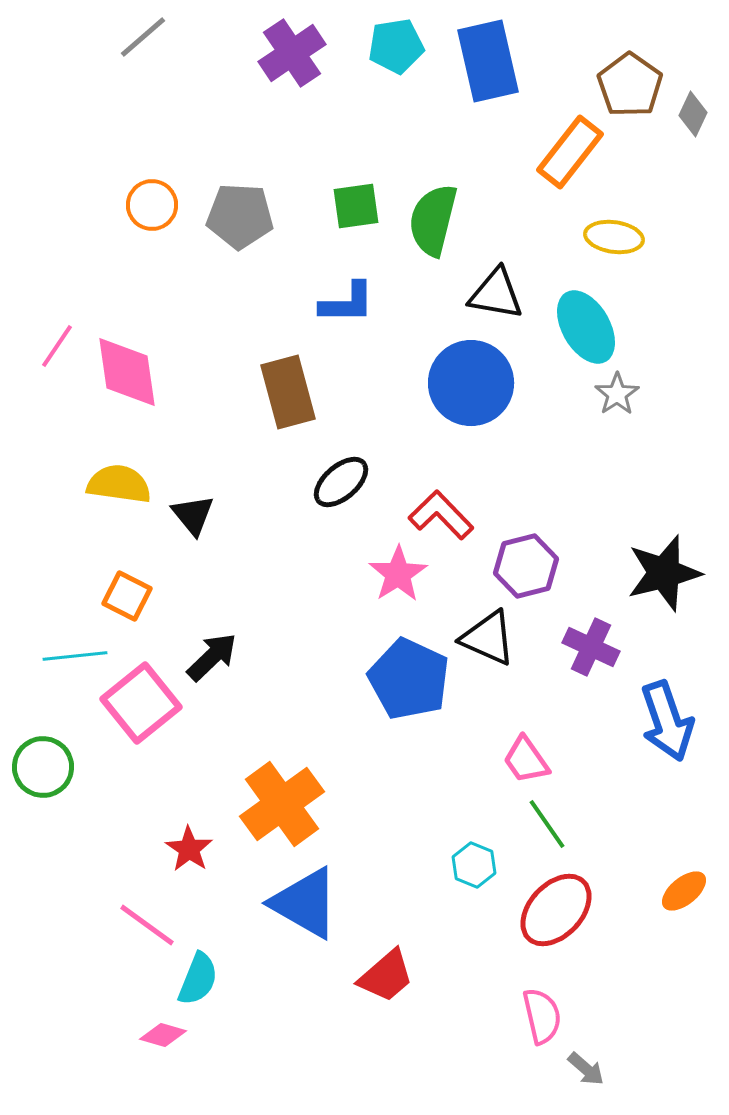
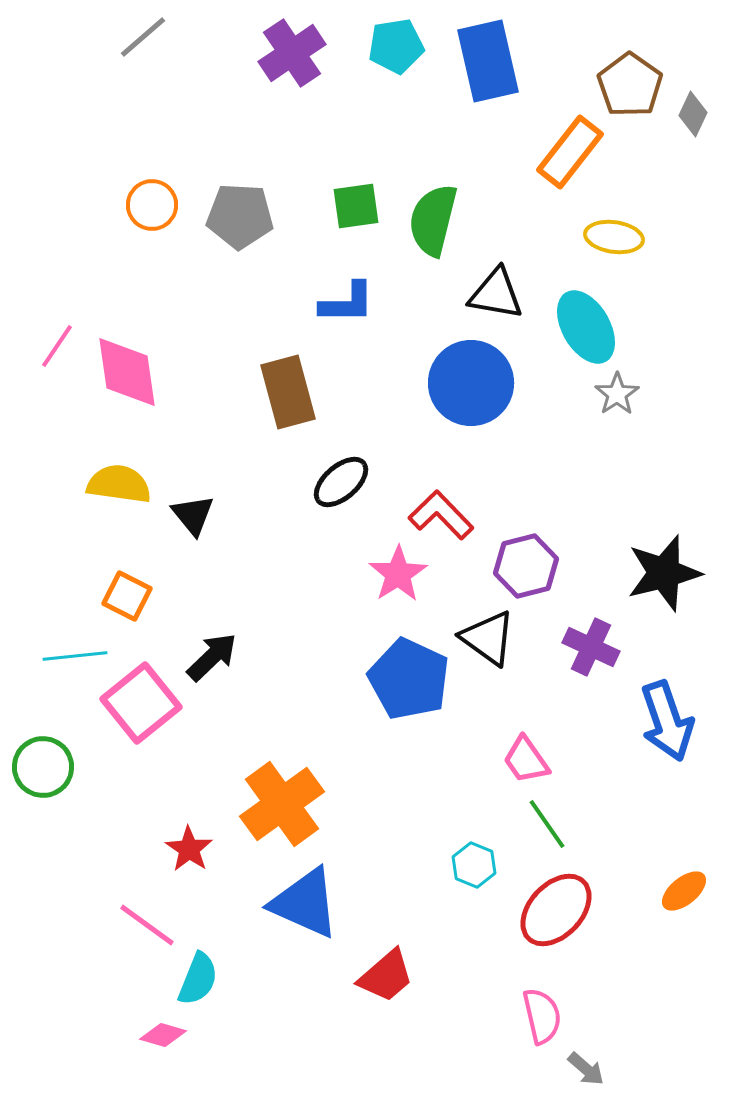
black triangle at (488, 638): rotated 12 degrees clockwise
blue triangle at (305, 903): rotated 6 degrees counterclockwise
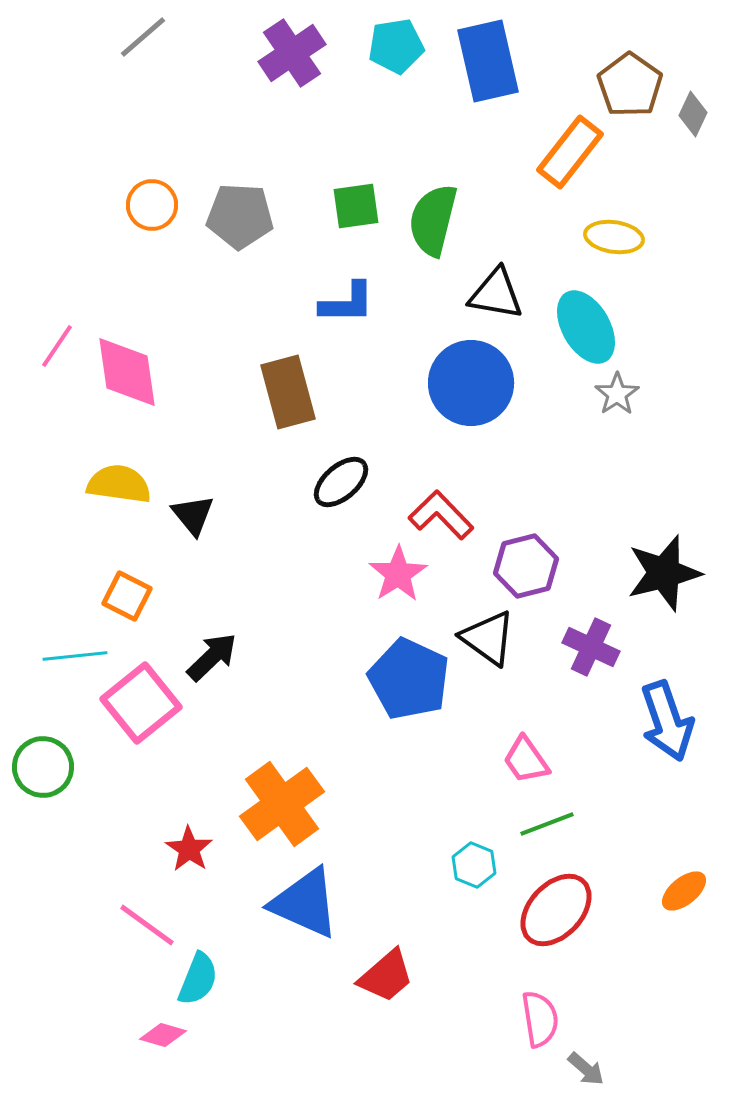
green line at (547, 824): rotated 76 degrees counterclockwise
pink semicircle at (542, 1016): moved 2 px left, 3 px down; rotated 4 degrees clockwise
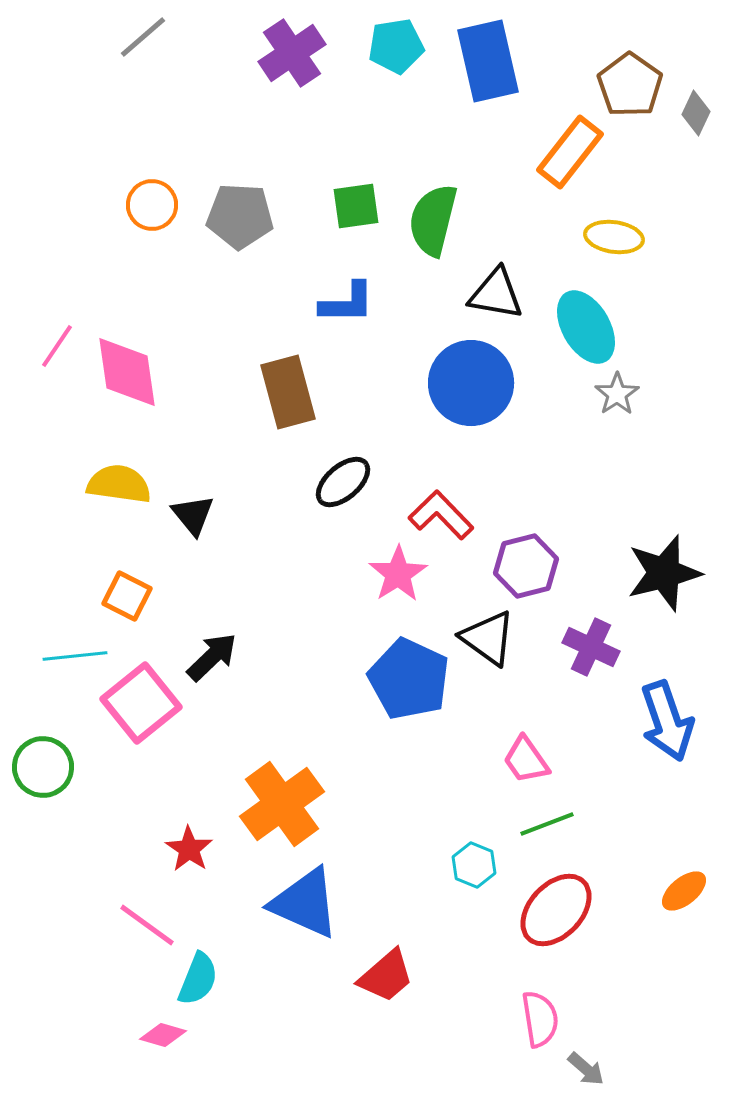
gray diamond at (693, 114): moved 3 px right, 1 px up
black ellipse at (341, 482): moved 2 px right
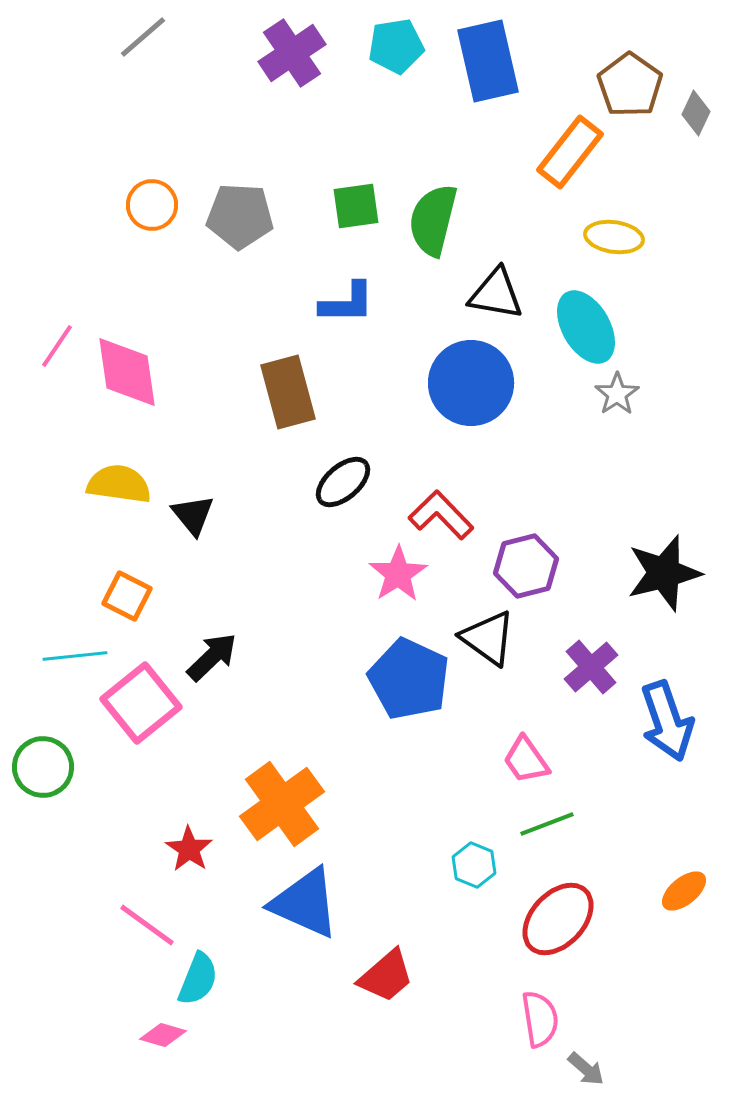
purple cross at (591, 647): moved 20 px down; rotated 24 degrees clockwise
red ellipse at (556, 910): moved 2 px right, 9 px down
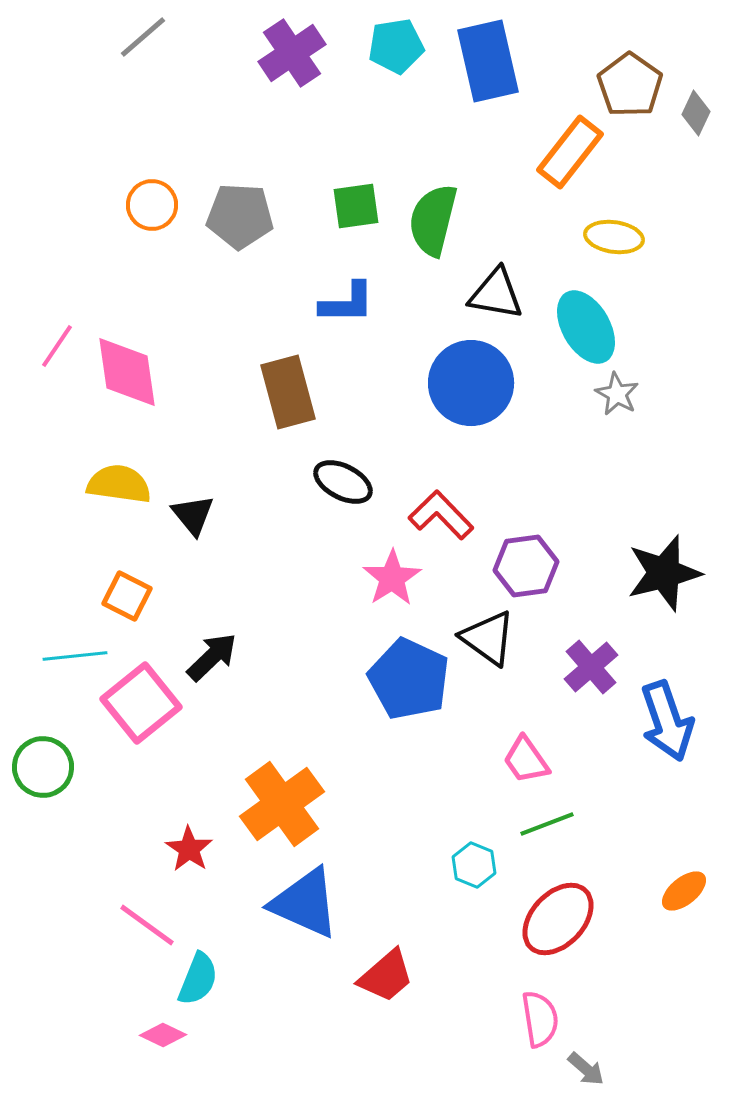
gray star at (617, 394): rotated 9 degrees counterclockwise
black ellipse at (343, 482): rotated 68 degrees clockwise
purple hexagon at (526, 566): rotated 6 degrees clockwise
pink star at (398, 574): moved 6 px left, 4 px down
pink diamond at (163, 1035): rotated 9 degrees clockwise
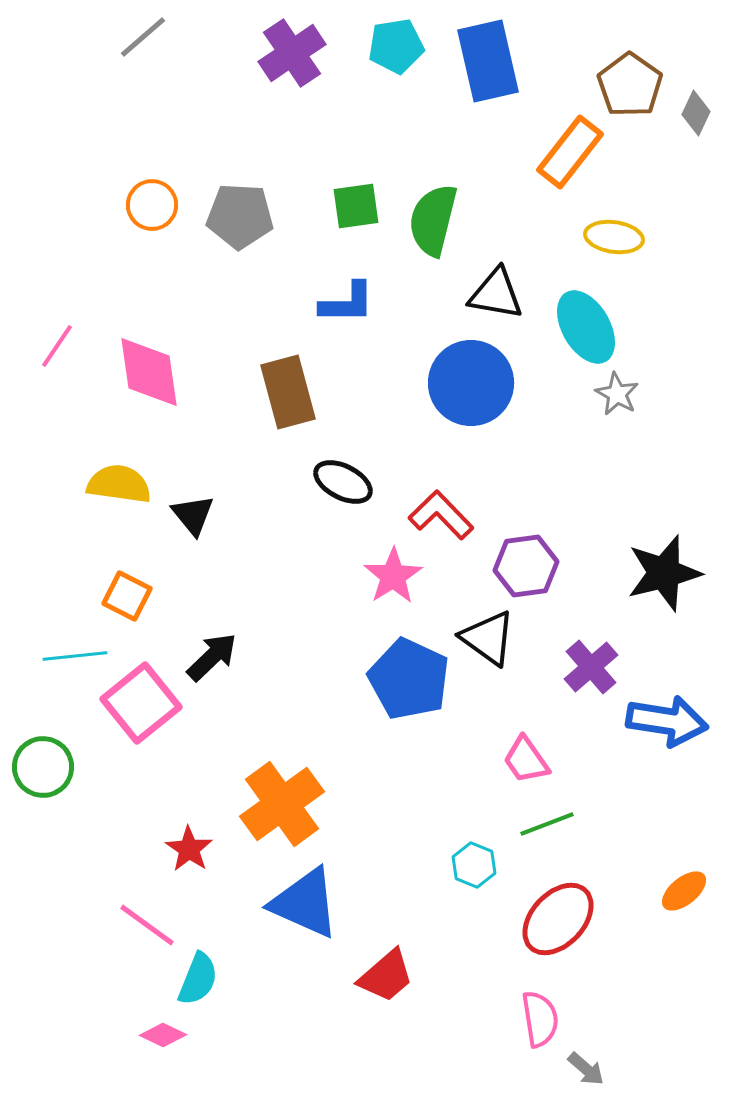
pink diamond at (127, 372): moved 22 px right
pink star at (392, 578): moved 1 px right, 2 px up
blue arrow at (667, 721): rotated 62 degrees counterclockwise
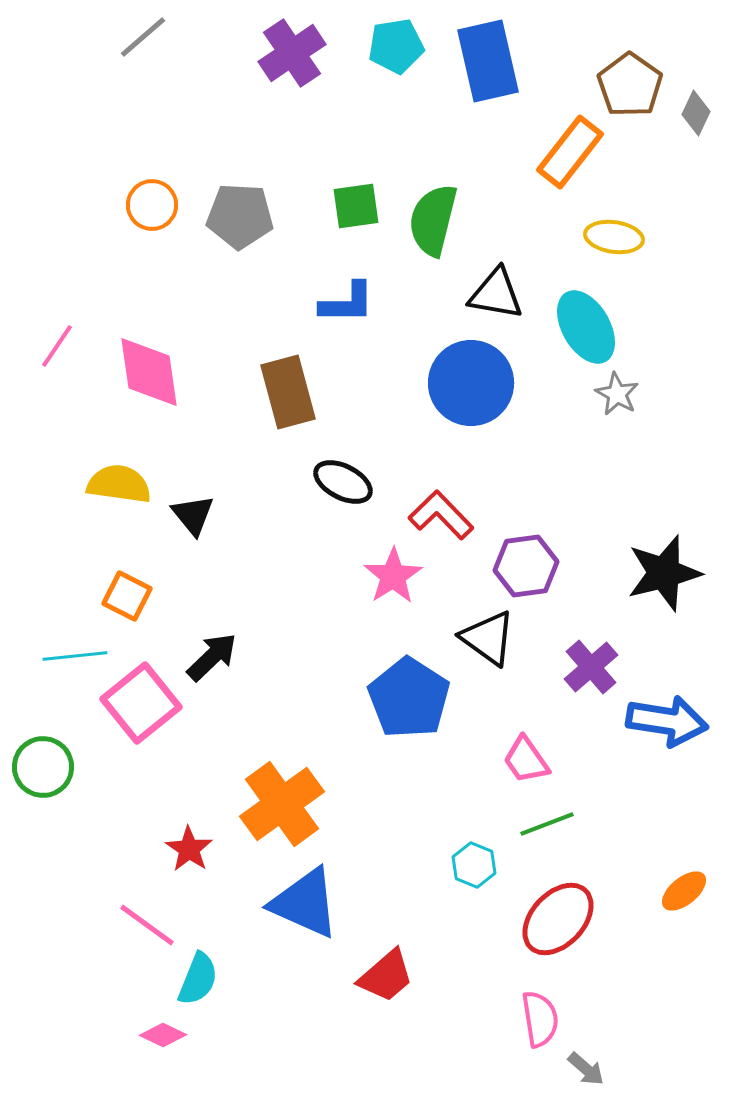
blue pentagon at (409, 679): moved 19 px down; rotated 8 degrees clockwise
